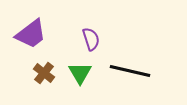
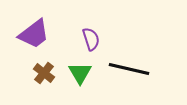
purple trapezoid: moved 3 px right
black line: moved 1 px left, 2 px up
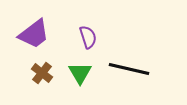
purple semicircle: moved 3 px left, 2 px up
brown cross: moved 2 px left
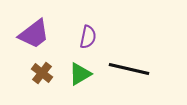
purple semicircle: rotated 30 degrees clockwise
green triangle: moved 1 px down; rotated 30 degrees clockwise
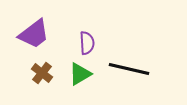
purple semicircle: moved 1 px left, 6 px down; rotated 15 degrees counterclockwise
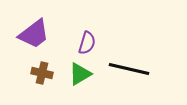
purple semicircle: rotated 20 degrees clockwise
brown cross: rotated 25 degrees counterclockwise
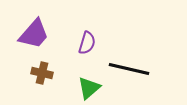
purple trapezoid: rotated 12 degrees counterclockwise
green triangle: moved 9 px right, 14 px down; rotated 10 degrees counterclockwise
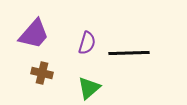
black line: moved 16 px up; rotated 15 degrees counterclockwise
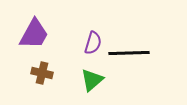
purple trapezoid: rotated 12 degrees counterclockwise
purple semicircle: moved 6 px right
green triangle: moved 3 px right, 8 px up
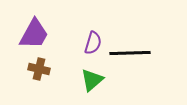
black line: moved 1 px right
brown cross: moved 3 px left, 4 px up
